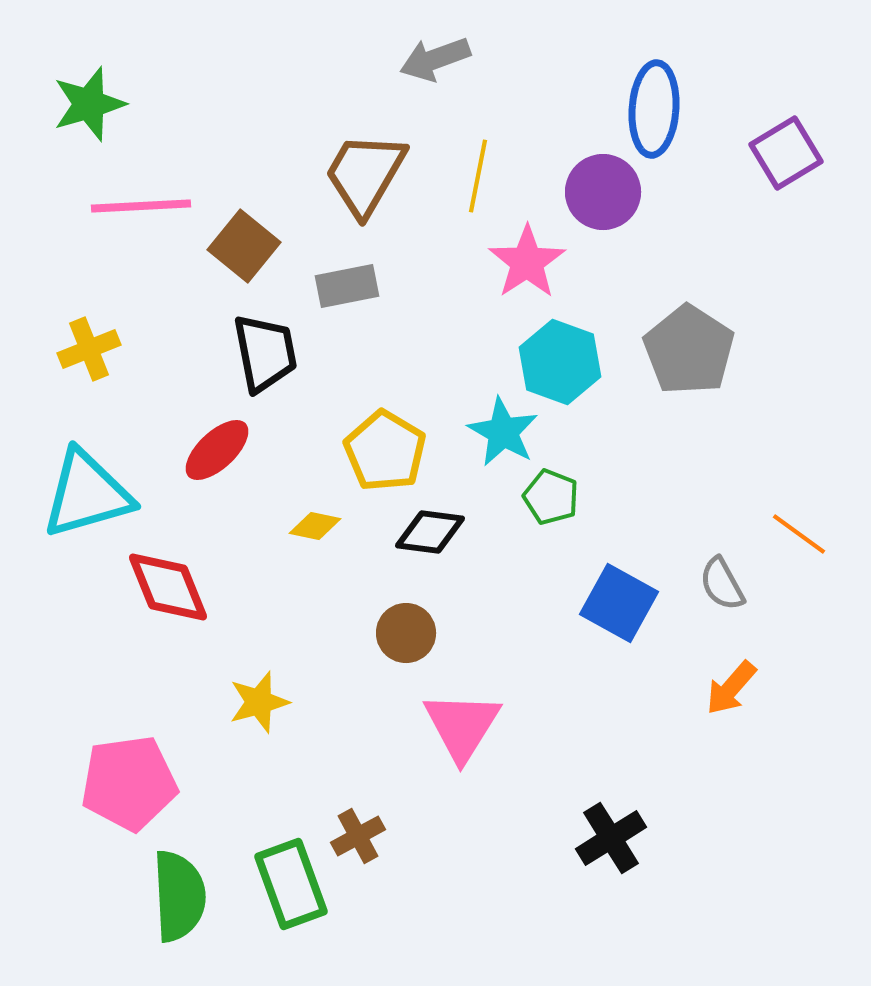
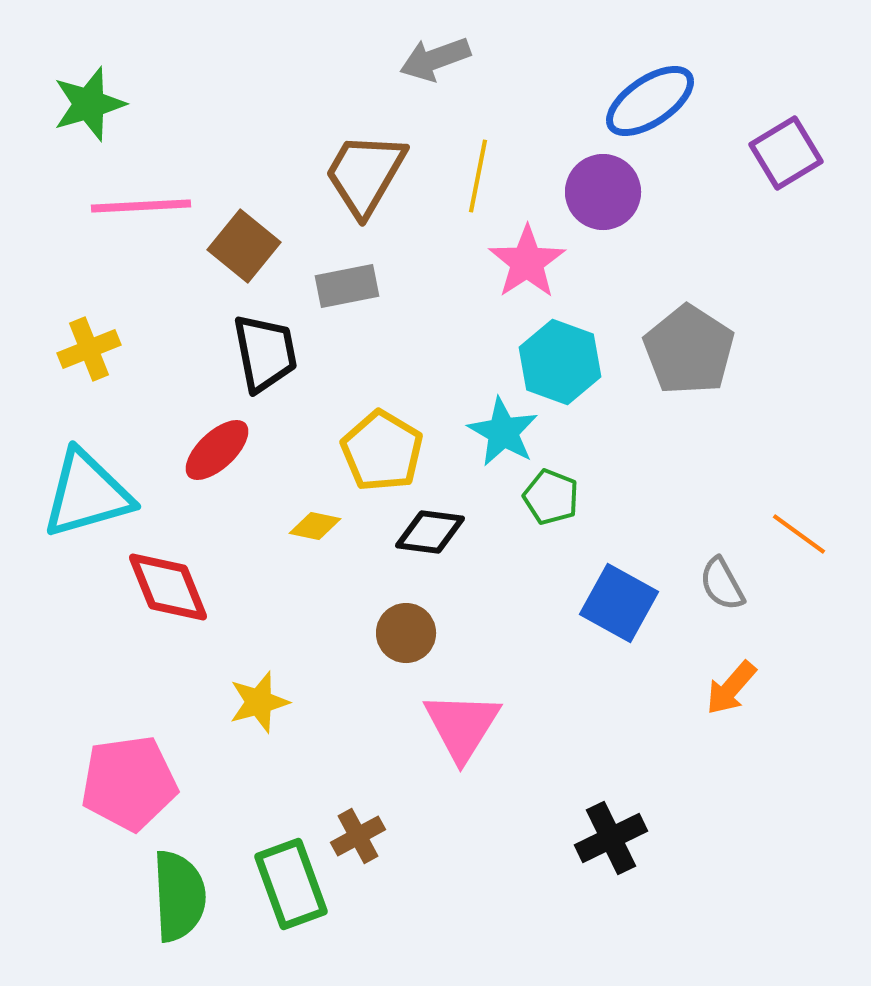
blue ellipse: moved 4 px left, 8 px up; rotated 52 degrees clockwise
yellow pentagon: moved 3 px left
black cross: rotated 6 degrees clockwise
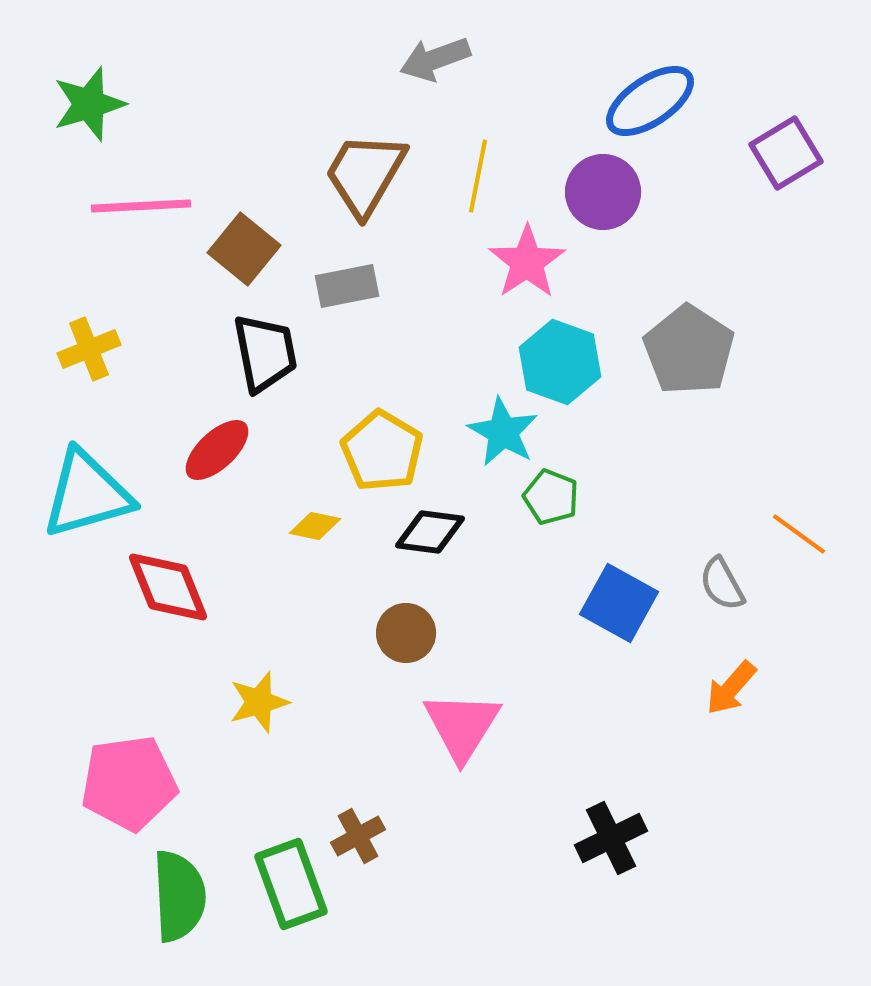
brown square: moved 3 px down
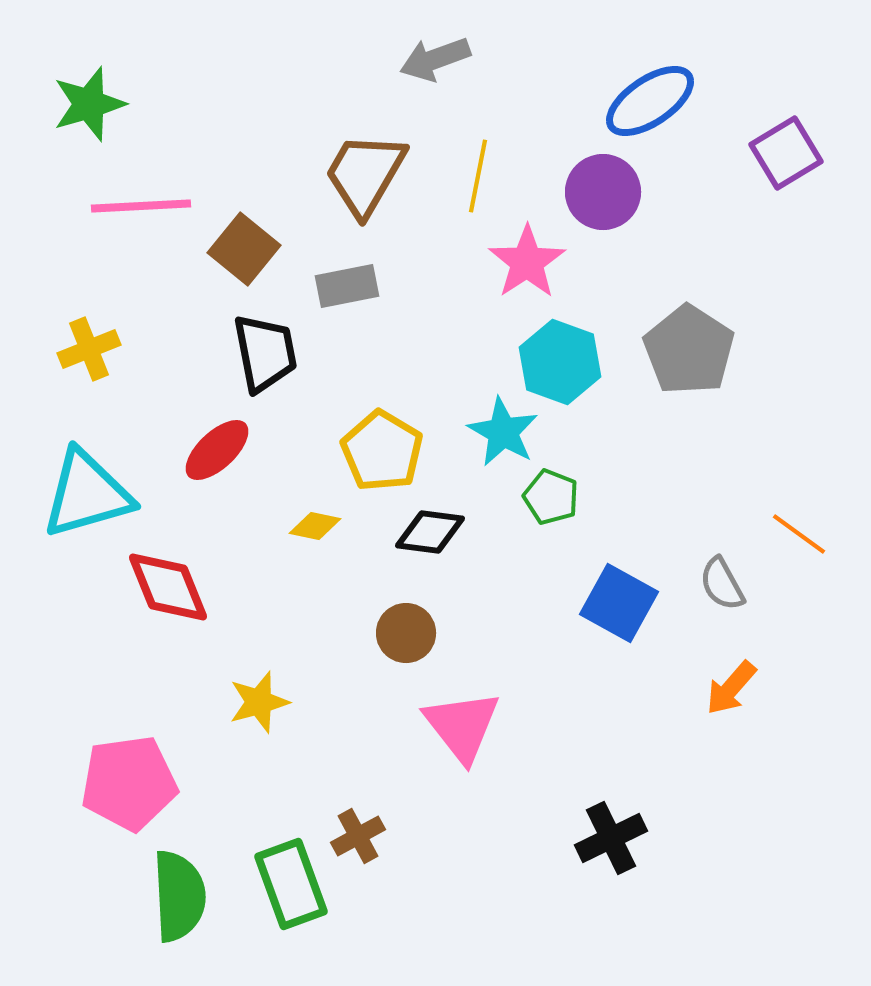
pink triangle: rotated 10 degrees counterclockwise
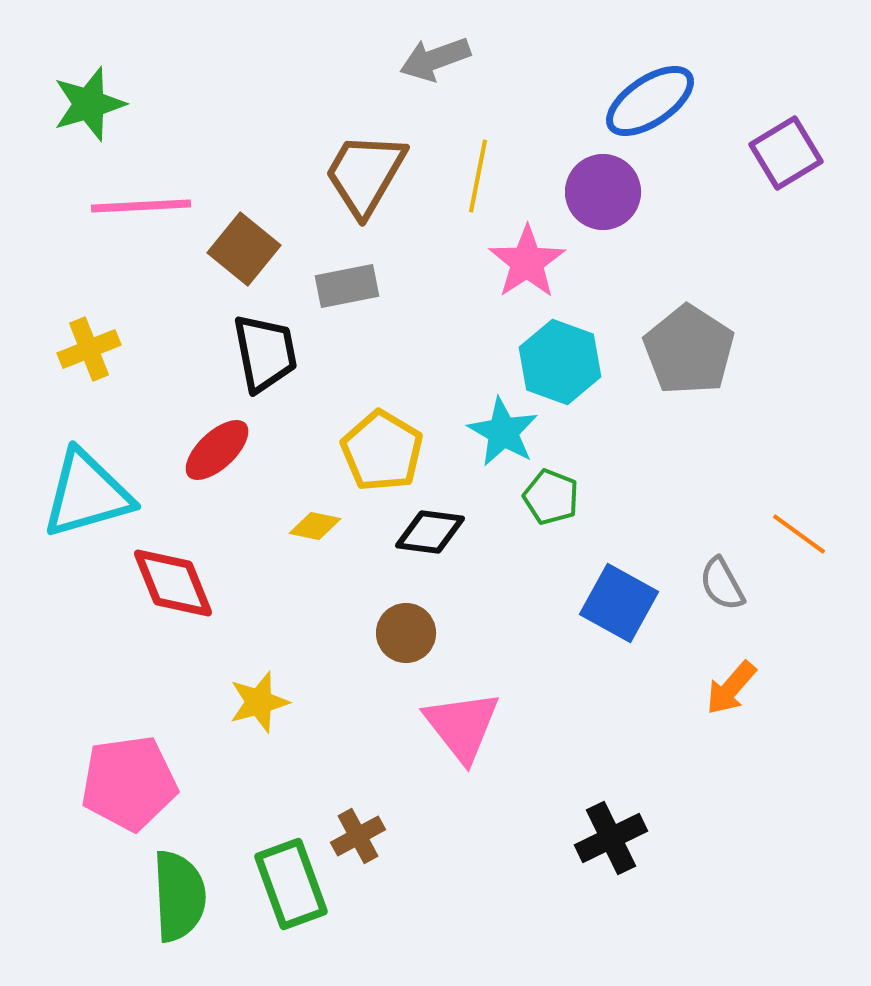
red diamond: moved 5 px right, 4 px up
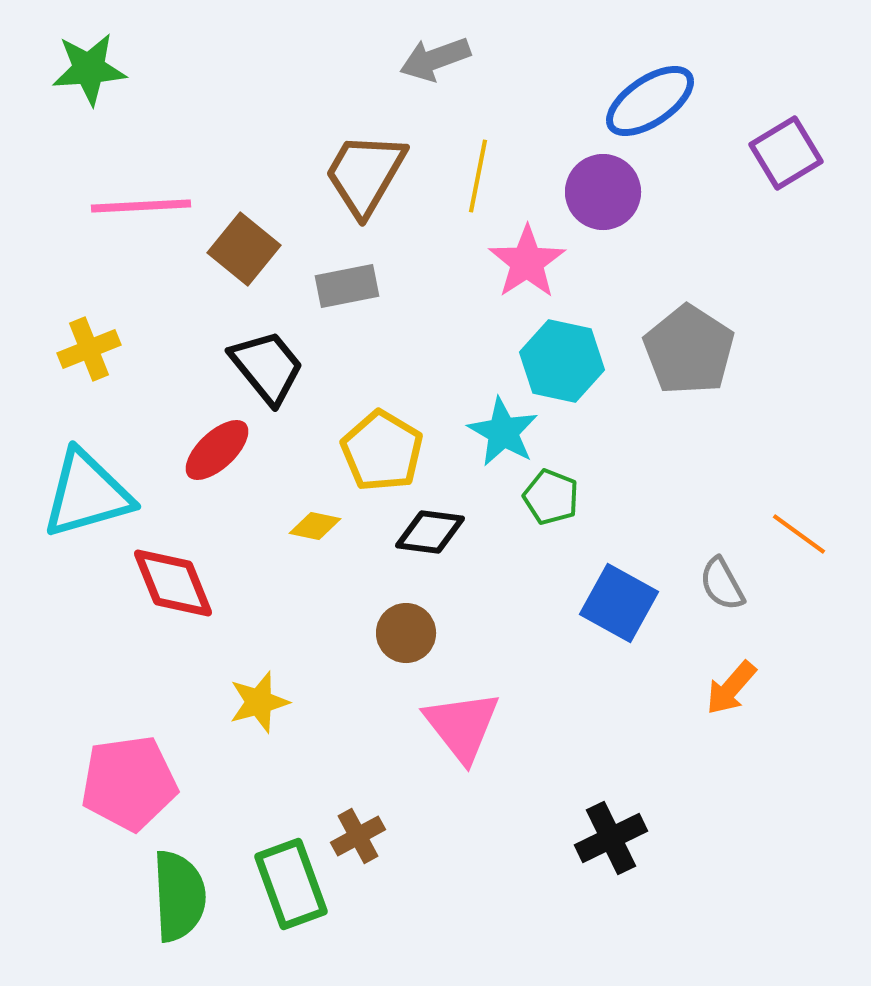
green star: moved 35 px up; rotated 12 degrees clockwise
black trapezoid: moved 2 px right, 14 px down; rotated 28 degrees counterclockwise
cyan hexagon: moved 2 px right, 1 px up; rotated 8 degrees counterclockwise
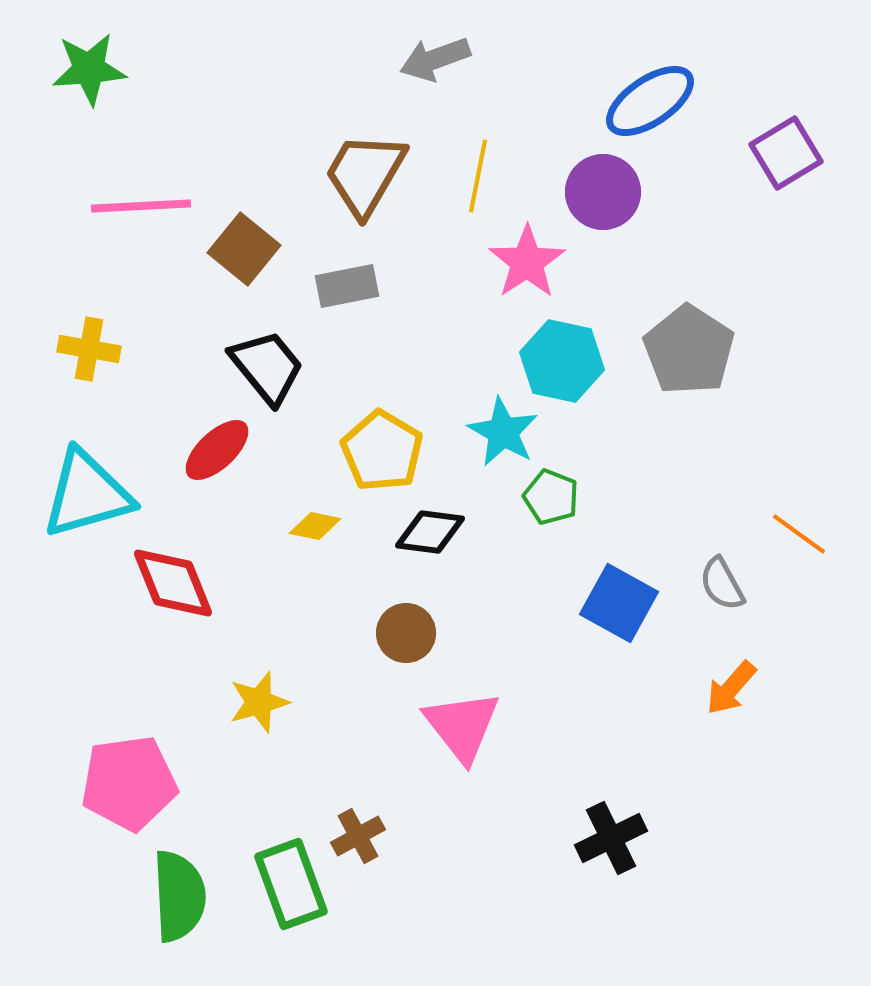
yellow cross: rotated 32 degrees clockwise
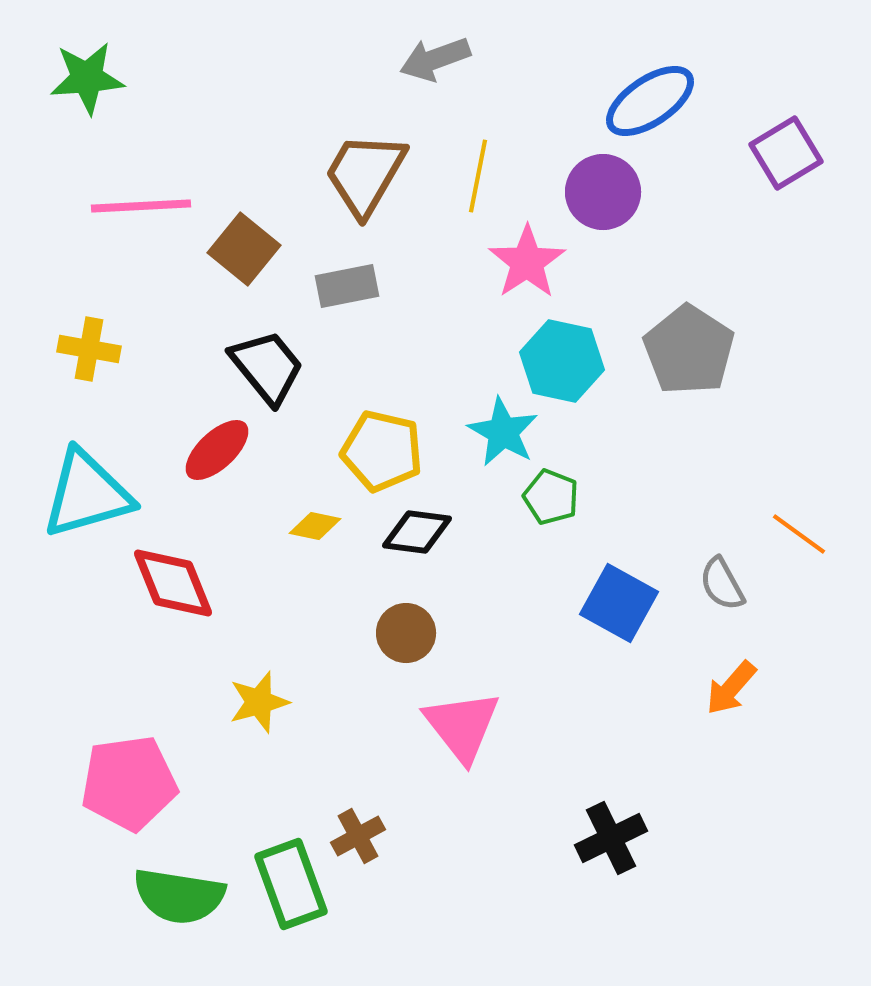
green star: moved 2 px left, 9 px down
yellow pentagon: rotated 18 degrees counterclockwise
black diamond: moved 13 px left
green semicircle: rotated 102 degrees clockwise
